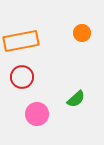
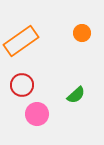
orange rectangle: rotated 24 degrees counterclockwise
red circle: moved 8 px down
green semicircle: moved 4 px up
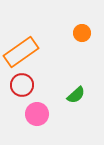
orange rectangle: moved 11 px down
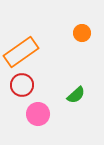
pink circle: moved 1 px right
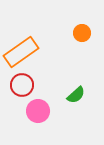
pink circle: moved 3 px up
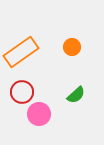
orange circle: moved 10 px left, 14 px down
red circle: moved 7 px down
pink circle: moved 1 px right, 3 px down
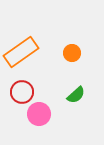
orange circle: moved 6 px down
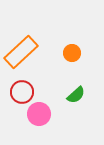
orange rectangle: rotated 8 degrees counterclockwise
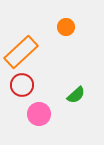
orange circle: moved 6 px left, 26 px up
red circle: moved 7 px up
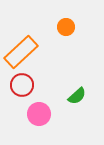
green semicircle: moved 1 px right, 1 px down
